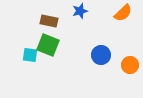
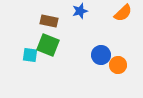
orange circle: moved 12 px left
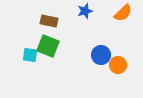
blue star: moved 5 px right
green square: moved 1 px down
